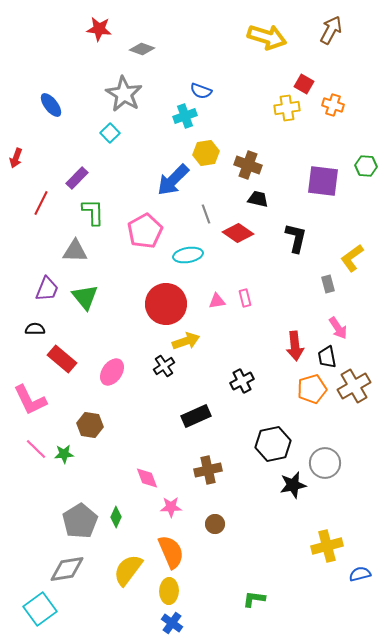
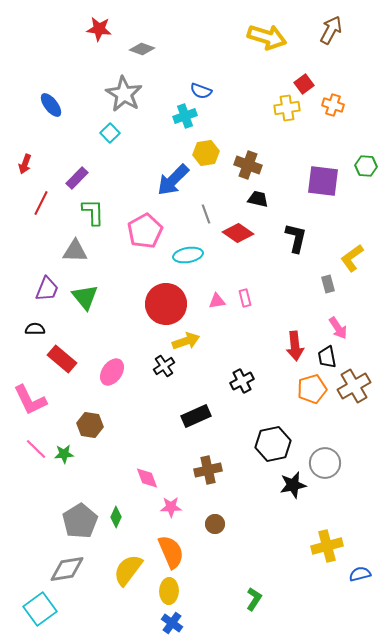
red square at (304, 84): rotated 24 degrees clockwise
red arrow at (16, 158): moved 9 px right, 6 px down
green L-shape at (254, 599): rotated 115 degrees clockwise
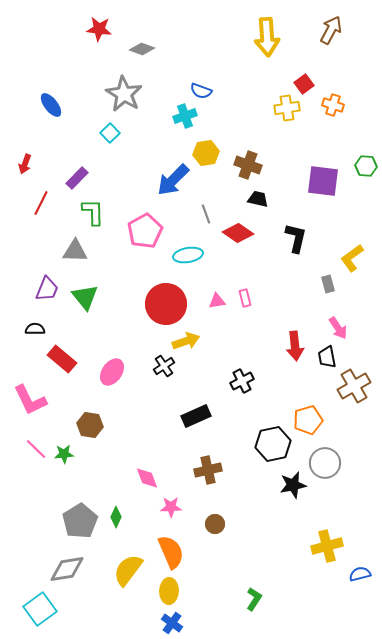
yellow arrow at (267, 37): rotated 69 degrees clockwise
orange pentagon at (312, 389): moved 4 px left, 31 px down
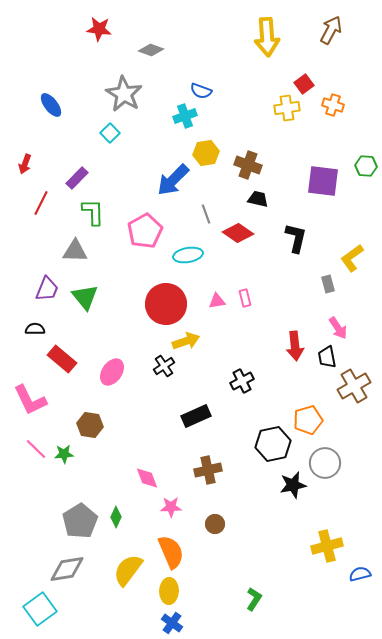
gray diamond at (142, 49): moved 9 px right, 1 px down
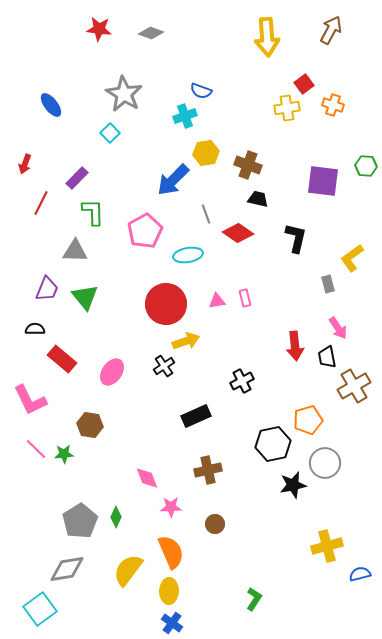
gray diamond at (151, 50): moved 17 px up
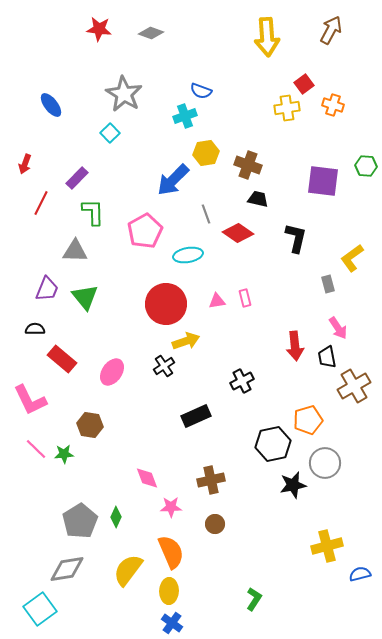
brown cross at (208, 470): moved 3 px right, 10 px down
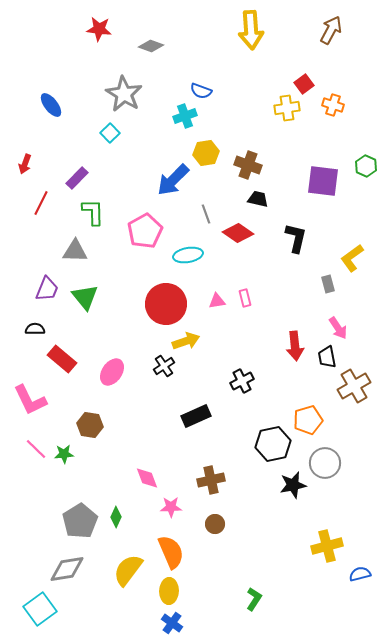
gray diamond at (151, 33): moved 13 px down
yellow arrow at (267, 37): moved 16 px left, 7 px up
green hexagon at (366, 166): rotated 20 degrees clockwise
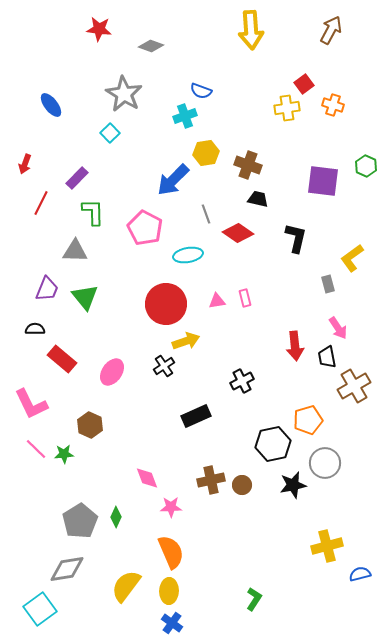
pink pentagon at (145, 231): moved 3 px up; rotated 16 degrees counterclockwise
pink L-shape at (30, 400): moved 1 px right, 4 px down
brown hexagon at (90, 425): rotated 15 degrees clockwise
brown circle at (215, 524): moved 27 px right, 39 px up
yellow semicircle at (128, 570): moved 2 px left, 16 px down
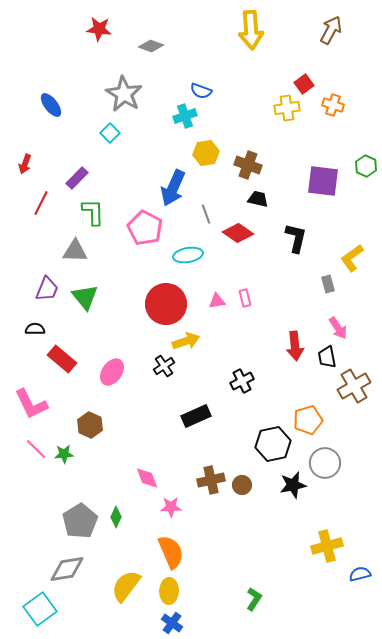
blue arrow at (173, 180): moved 8 px down; rotated 21 degrees counterclockwise
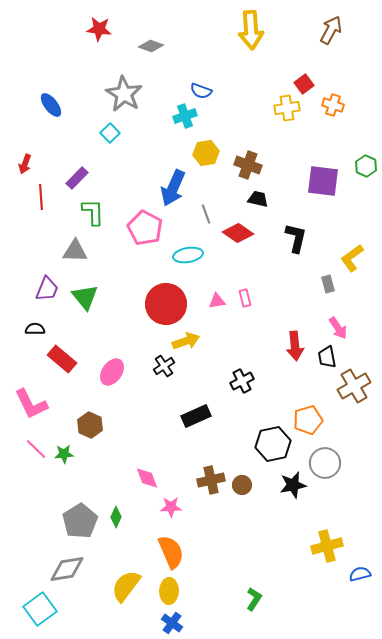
red line at (41, 203): moved 6 px up; rotated 30 degrees counterclockwise
